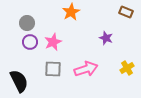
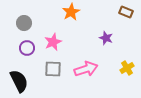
gray circle: moved 3 px left
purple circle: moved 3 px left, 6 px down
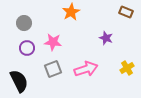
pink star: rotated 30 degrees clockwise
gray square: rotated 24 degrees counterclockwise
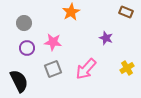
pink arrow: rotated 150 degrees clockwise
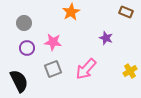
yellow cross: moved 3 px right, 3 px down
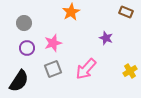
pink star: moved 1 px down; rotated 24 degrees counterclockwise
black semicircle: rotated 60 degrees clockwise
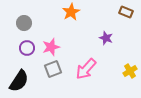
pink star: moved 2 px left, 4 px down
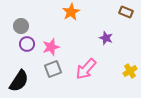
gray circle: moved 3 px left, 3 px down
purple circle: moved 4 px up
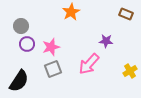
brown rectangle: moved 2 px down
purple star: moved 3 px down; rotated 16 degrees counterclockwise
pink arrow: moved 3 px right, 5 px up
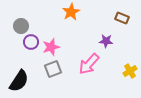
brown rectangle: moved 4 px left, 4 px down
purple circle: moved 4 px right, 2 px up
